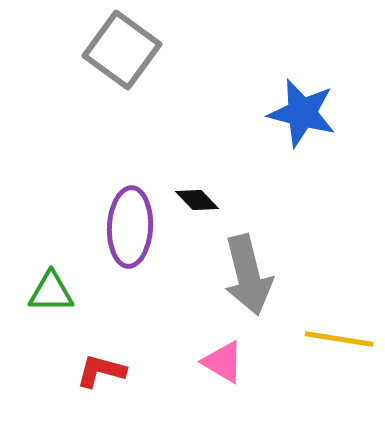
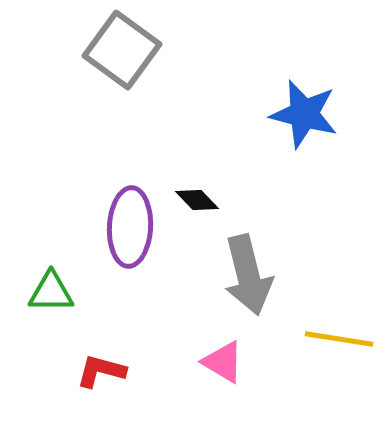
blue star: moved 2 px right, 1 px down
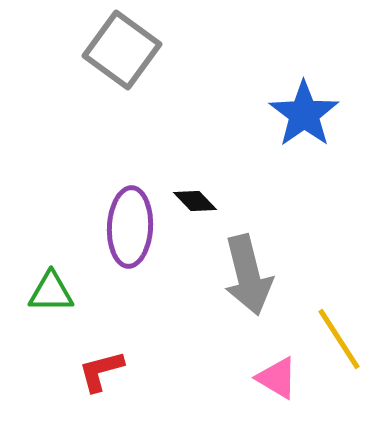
blue star: rotated 22 degrees clockwise
black diamond: moved 2 px left, 1 px down
yellow line: rotated 48 degrees clockwise
pink triangle: moved 54 px right, 16 px down
red L-shape: rotated 30 degrees counterclockwise
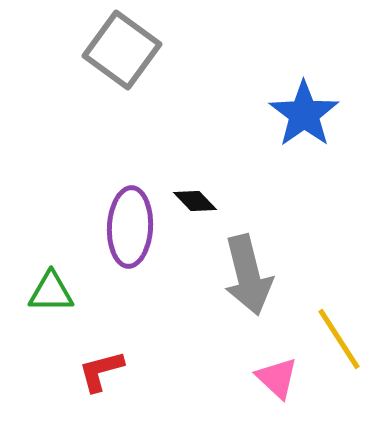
pink triangle: rotated 12 degrees clockwise
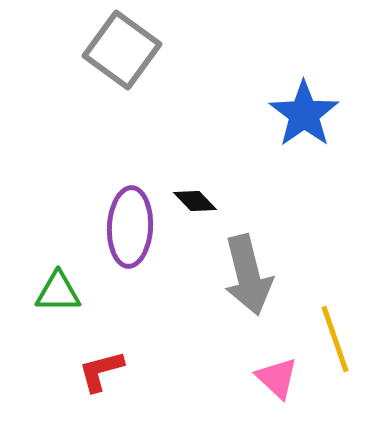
green triangle: moved 7 px right
yellow line: moved 4 px left; rotated 14 degrees clockwise
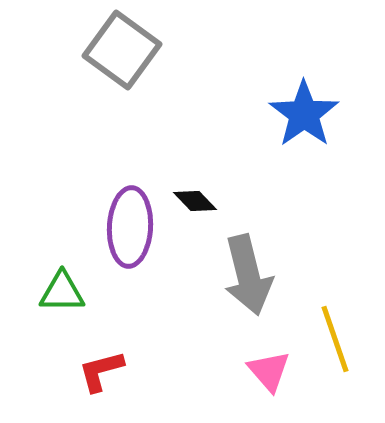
green triangle: moved 4 px right
pink triangle: moved 8 px left, 7 px up; rotated 6 degrees clockwise
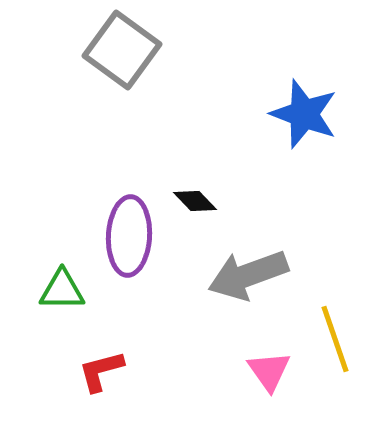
blue star: rotated 16 degrees counterclockwise
purple ellipse: moved 1 px left, 9 px down
gray arrow: rotated 84 degrees clockwise
green triangle: moved 2 px up
pink triangle: rotated 6 degrees clockwise
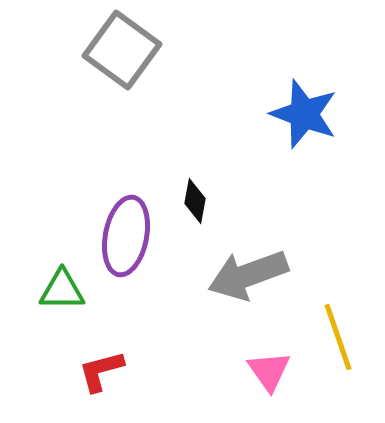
black diamond: rotated 54 degrees clockwise
purple ellipse: moved 3 px left; rotated 8 degrees clockwise
yellow line: moved 3 px right, 2 px up
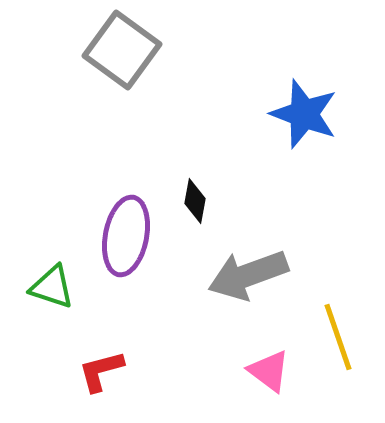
green triangle: moved 10 px left, 3 px up; rotated 18 degrees clockwise
pink triangle: rotated 18 degrees counterclockwise
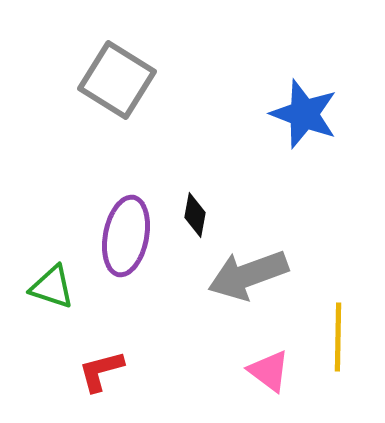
gray square: moved 5 px left, 30 px down; rotated 4 degrees counterclockwise
black diamond: moved 14 px down
yellow line: rotated 20 degrees clockwise
